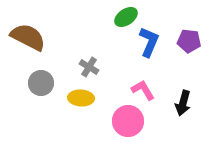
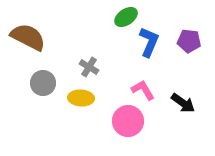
gray circle: moved 2 px right
black arrow: rotated 70 degrees counterclockwise
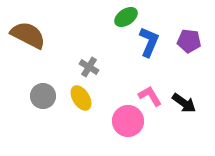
brown semicircle: moved 2 px up
gray circle: moved 13 px down
pink L-shape: moved 7 px right, 6 px down
yellow ellipse: rotated 55 degrees clockwise
black arrow: moved 1 px right
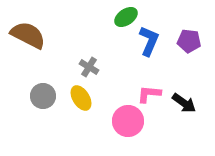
blue L-shape: moved 1 px up
pink L-shape: moved 1 px left, 2 px up; rotated 55 degrees counterclockwise
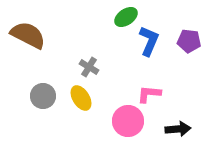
black arrow: moved 6 px left, 26 px down; rotated 40 degrees counterclockwise
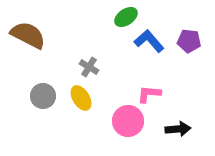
blue L-shape: rotated 64 degrees counterclockwise
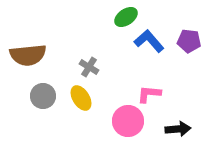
brown semicircle: moved 20 px down; rotated 147 degrees clockwise
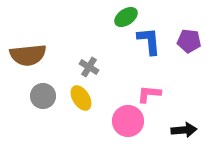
blue L-shape: rotated 36 degrees clockwise
black arrow: moved 6 px right, 1 px down
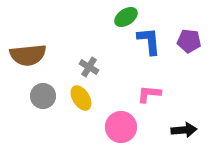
pink circle: moved 7 px left, 6 px down
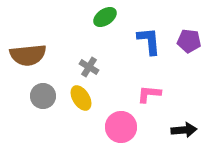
green ellipse: moved 21 px left
